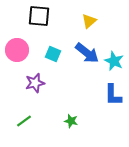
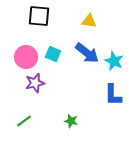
yellow triangle: rotated 49 degrees clockwise
pink circle: moved 9 px right, 7 px down
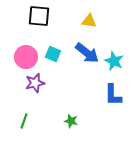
green line: rotated 35 degrees counterclockwise
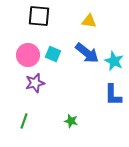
pink circle: moved 2 px right, 2 px up
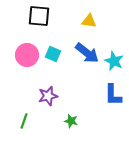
pink circle: moved 1 px left
purple star: moved 13 px right, 13 px down
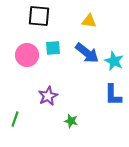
cyan square: moved 6 px up; rotated 28 degrees counterclockwise
purple star: rotated 12 degrees counterclockwise
green line: moved 9 px left, 2 px up
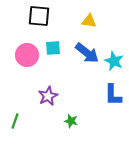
green line: moved 2 px down
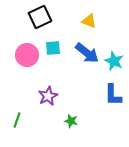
black square: moved 1 px right, 1 px down; rotated 30 degrees counterclockwise
yellow triangle: rotated 14 degrees clockwise
green line: moved 2 px right, 1 px up
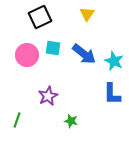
yellow triangle: moved 2 px left, 7 px up; rotated 42 degrees clockwise
cyan square: rotated 14 degrees clockwise
blue arrow: moved 3 px left, 1 px down
blue L-shape: moved 1 px left, 1 px up
